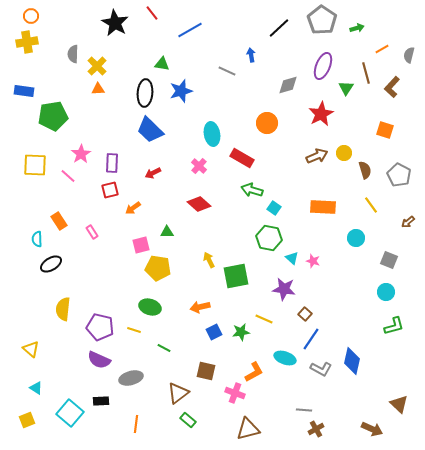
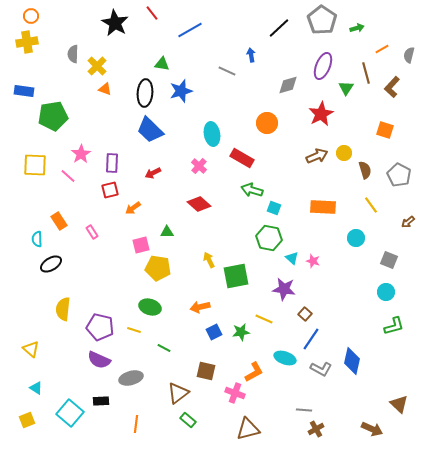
orange triangle at (98, 89): moved 7 px right; rotated 24 degrees clockwise
cyan square at (274, 208): rotated 16 degrees counterclockwise
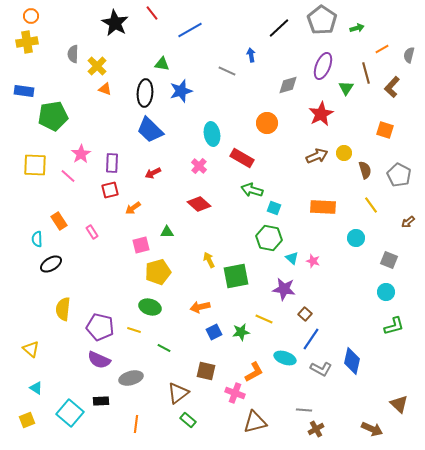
yellow pentagon at (158, 268): moved 4 px down; rotated 25 degrees counterclockwise
brown triangle at (248, 429): moved 7 px right, 7 px up
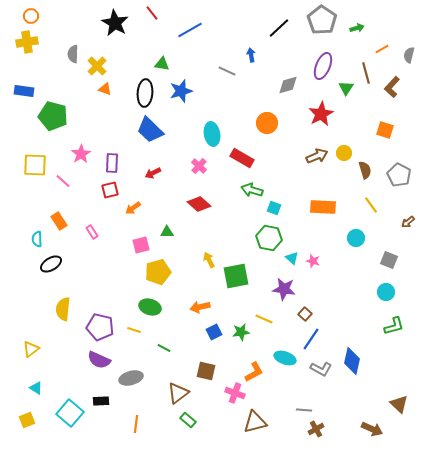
green pentagon at (53, 116): rotated 24 degrees clockwise
pink line at (68, 176): moved 5 px left, 5 px down
yellow triangle at (31, 349): rotated 42 degrees clockwise
